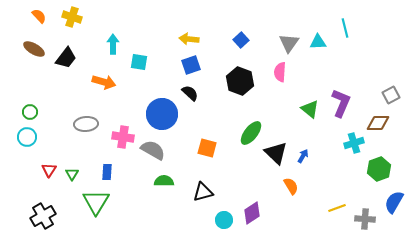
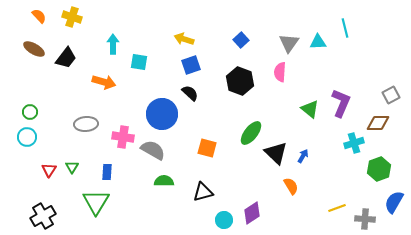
yellow arrow at (189, 39): moved 5 px left; rotated 12 degrees clockwise
green triangle at (72, 174): moved 7 px up
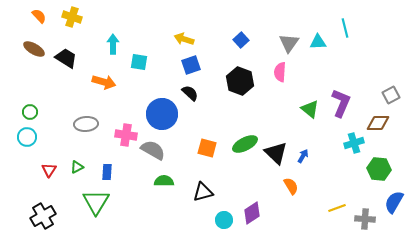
black trapezoid at (66, 58): rotated 95 degrees counterclockwise
green ellipse at (251, 133): moved 6 px left, 11 px down; rotated 25 degrees clockwise
pink cross at (123, 137): moved 3 px right, 2 px up
green triangle at (72, 167): moved 5 px right; rotated 32 degrees clockwise
green hexagon at (379, 169): rotated 25 degrees clockwise
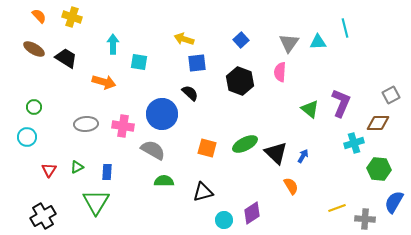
blue square at (191, 65): moved 6 px right, 2 px up; rotated 12 degrees clockwise
green circle at (30, 112): moved 4 px right, 5 px up
pink cross at (126, 135): moved 3 px left, 9 px up
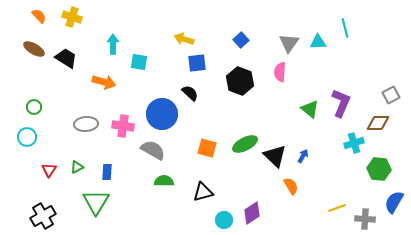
black triangle at (276, 153): moved 1 px left, 3 px down
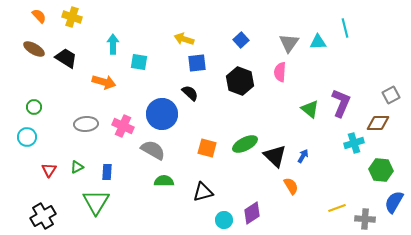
pink cross at (123, 126): rotated 15 degrees clockwise
green hexagon at (379, 169): moved 2 px right, 1 px down
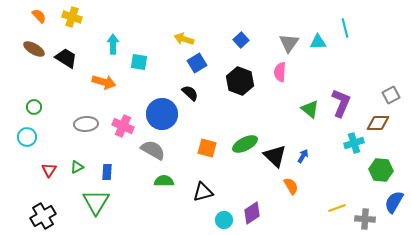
blue square at (197, 63): rotated 24 degrees counterclockwise
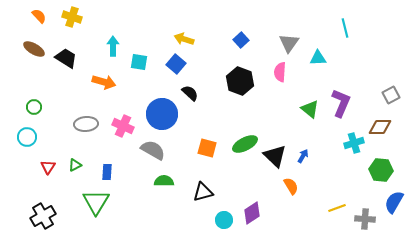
cyan triangle at (318, 42): moved 16 px down
cyan arrow at (113, 44): moved 2 px down
blue square at (197, 63): moved 21 px left, 1 px down; rotated 18 degrees counterclockwise
brown diamond at (378, 123): moved 2 px right, 4 px down
green triangle at (77, 167): moved 2 px left, 2 px up
red triangle at (49, 170): moved 1 px left, 3 px up
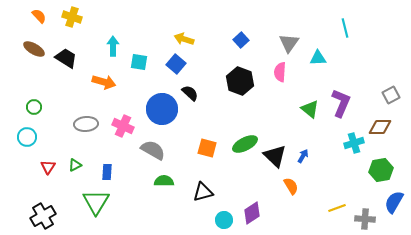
blue circle at (162, 114): moved 5 px up
green hexagon at (381, 170): rotated 15 degrees counterclockwise
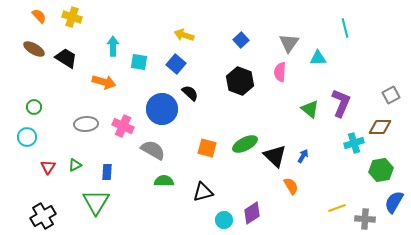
yellow arrow at (184, 39): moved 4 px up
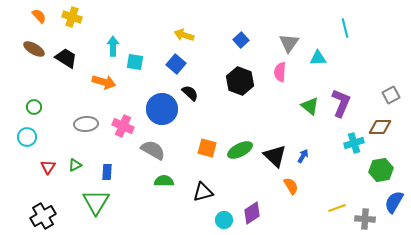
cyan square at (139, 62): moved 4 px left
green triangle at (310, 109): moved 3 px up
green ellipse at (245, 144): moved 5 px left, 6 px down
